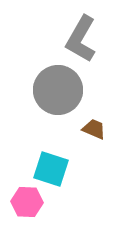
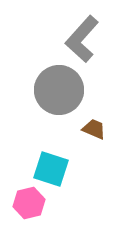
gray L-shape: moved 1 px right; rotated 12 degrees clockwise
gray circle: moved 1 px right
pink hexagon: moved 2 px right, 1 px down; rotated 16 degrees counterclockwise
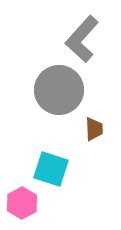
brown trapezoid: rotated 65 degrees clockwise
pink hexagon: moved 7 px left; rotated 16 degrees counterclockwise
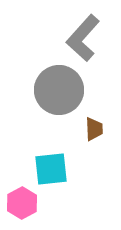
gray L-shape: moved 1 px right, 1 px up
cyan square: rotated 24 degrees counterclockwise
